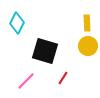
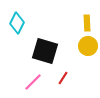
pink line: moved 7 px right, 1 px down
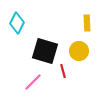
yellow circle: moved 9 px left, 5 px down
red line: moved 7 px up; rotated 48 degrees counterclockwise
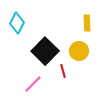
black square: rotated 28 degrees clockwise
pink line: moved 2 px down
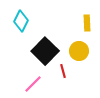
cyan diamond: moved 4 px right, 2 px up
